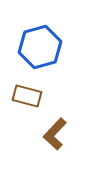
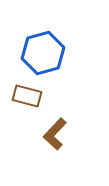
blue hexagon: moved 3 px right, 6 px down
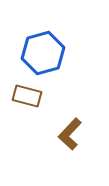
brown L-shape: moved 15 px right
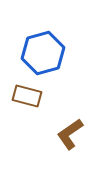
brown L-shape: rotated 12 degrees clockwise
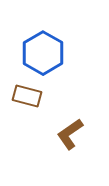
blue hexagon: rotated 15 degrees counterclockwise
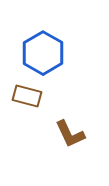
brown L-shape: rotated 80 degrees counterclockwise
